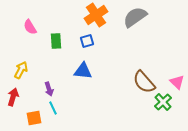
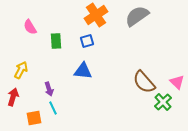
gray semicircle: moved 2 px right, 1 px up
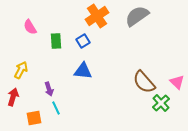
orange cross: moved 1 px right, 1 px down
blue square: moved 4 px left; rotated 16 degrees counterclockwise
green cross: moved 2 px left, 1 px down
cyan line: moved 3 px right
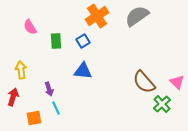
yellow arrow: rotated 36 degrees counterclockwise
green cross: moved 1 px right, 1 px down
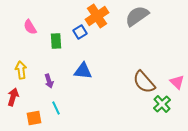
blue square: moved 3 px left, 9 px up
purple arrow: moved 8 px up
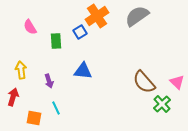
orange square: rotated 21 degrees clockwise
